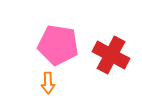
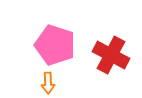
pink pentagon: moved 3 px left; rotated 9 degrees clockwise
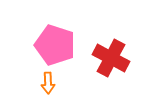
red cross: moved 3 px down
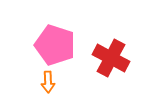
orange arrow: moved 1 px up
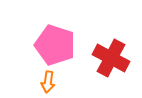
orange arrow: rotated 10 degrees clockwise
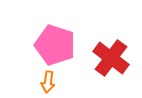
red cross: rotated 9 degrees clockwise
